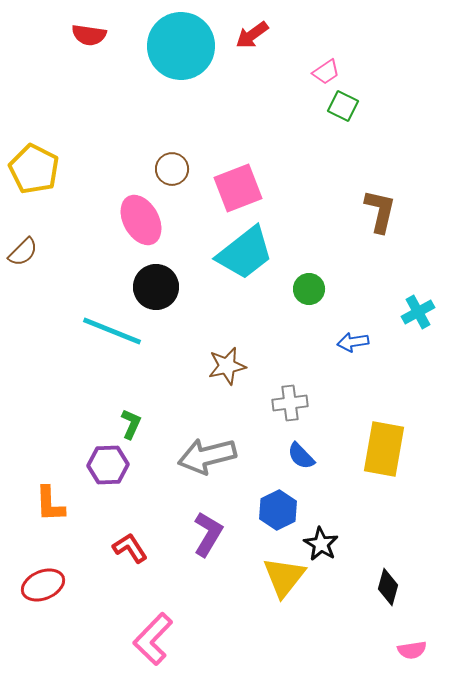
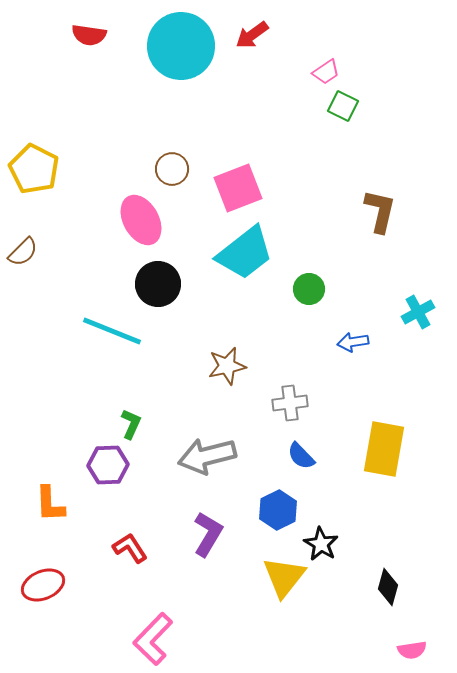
black circle: moved 2 px right, 3 px up
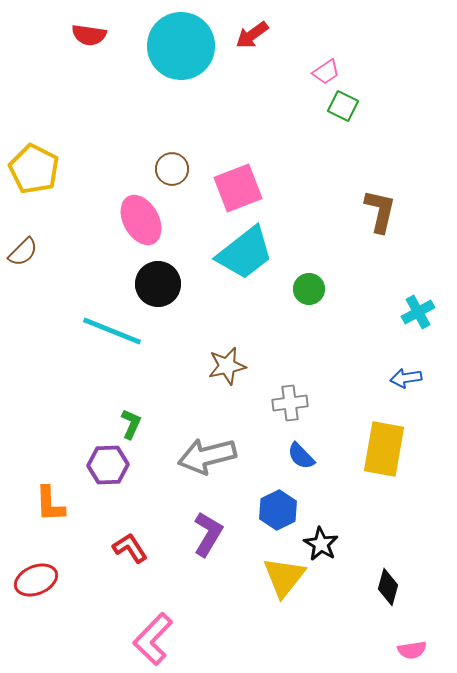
blue arrow: moved 53 px right, 36 px down
red ellipse: moved 7 px left, 5 px up
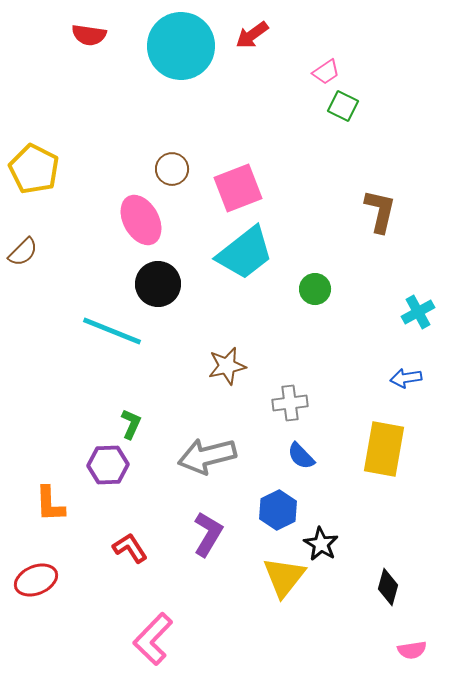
green circle: moved 6 px right
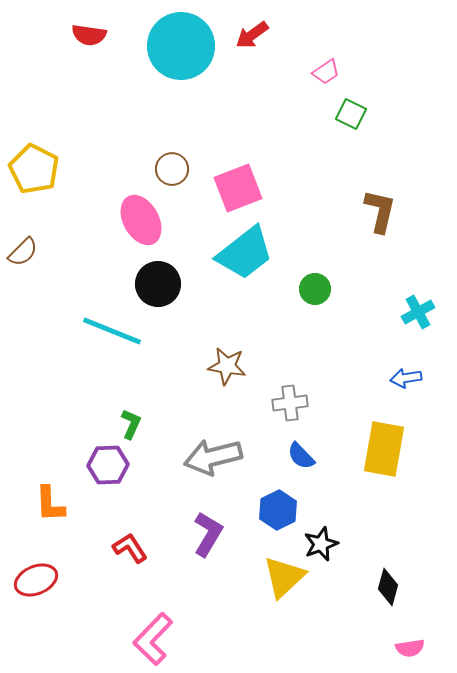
green square: moved 8 px right, 8 px down
brown star: rotated 21 degrees clockwise
gray arrow: moved 6 px right, 1 px down
black star: rotated 20 degrees clockwise
yellow triangle: rotated 9 degrees clockwise
pink semicircle: moved 2 px left, 2 px up
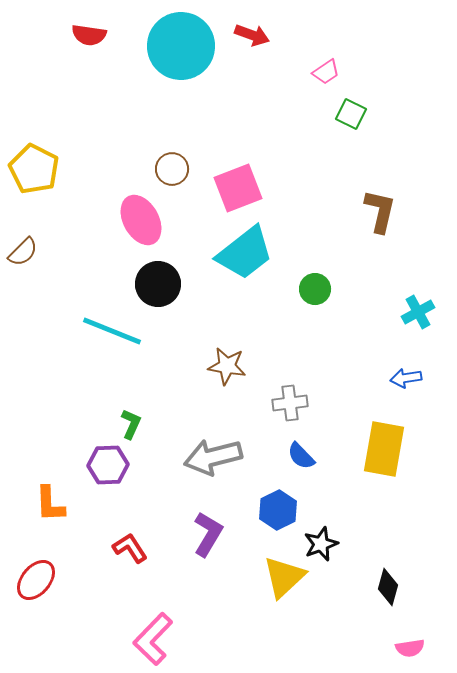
red arrow: rotated 124 degrees counterclockwise
red ellipse: rotated 27 degrees counterclockwise
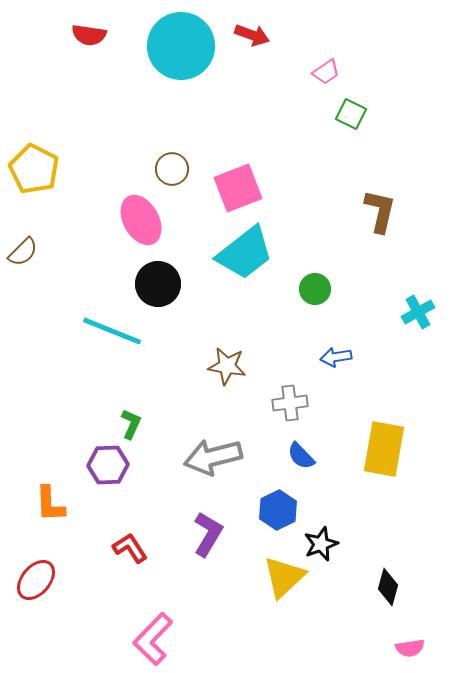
blue arrow: moved 70 px left, 21 px up
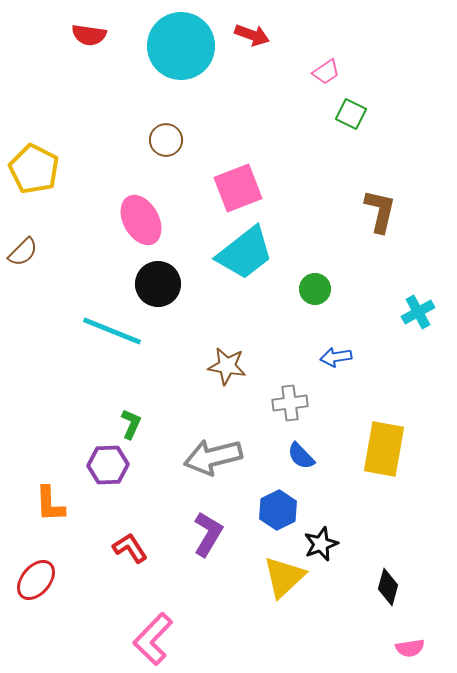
brown circle: moved 6 px left, 29 px up
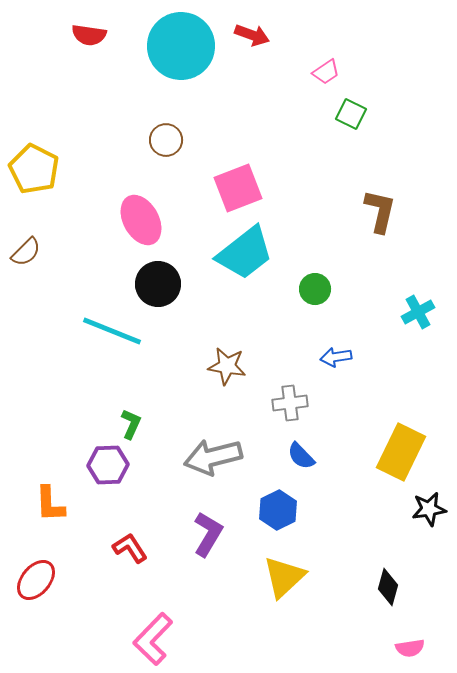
brown semicircle: moved 3 px right
yellow rectangle: moved 17 px right, 3 px down; rotated 16 degrees clockwise
black star: moved 108 px right, 35 px up; rotated 12 degrees clockwise
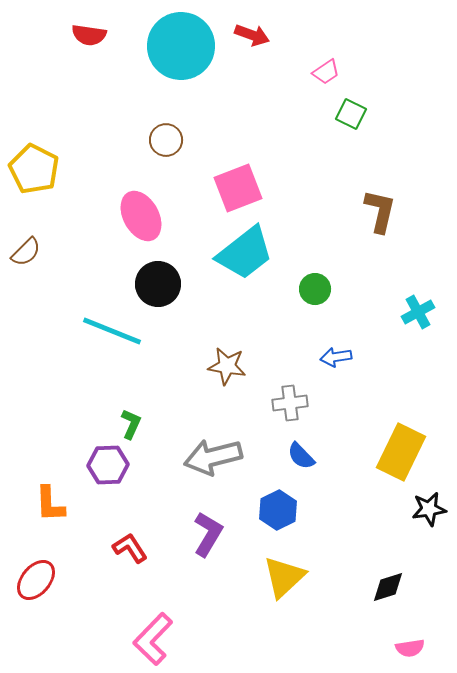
pink ellipse: moved 4 px up
black diamond: rotated 57 degrees clockwise
